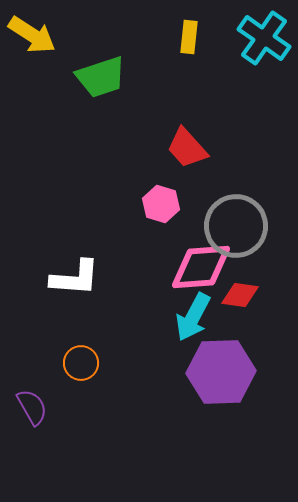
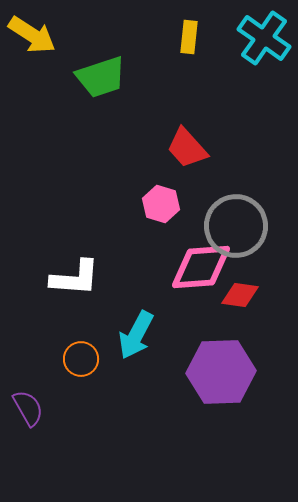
cyan arrow: moved 57 px left, 18 px down
orange circle: moved 4 px up
purple semicircle: moved 4 px left, 1 px down
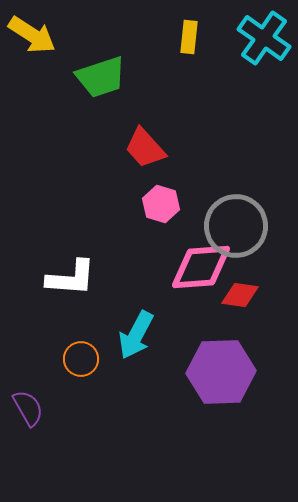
red trapezoid: moved 42 px left
white L-shape: moved 4 px left
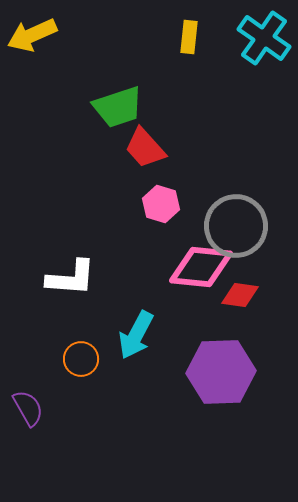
yellow arrow: rotated 123 degrees clockwise
green trapezoid: moved 17 px right, 30 px down
pink diamond: rotated 10 degrees clockwise
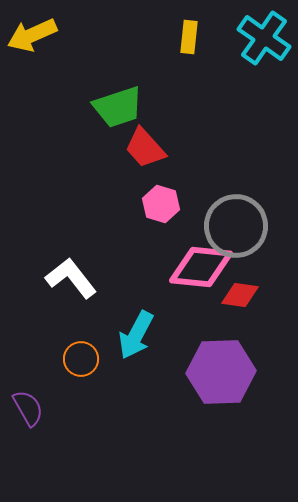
white L-shape: rotated 132 degrees counterclockwise
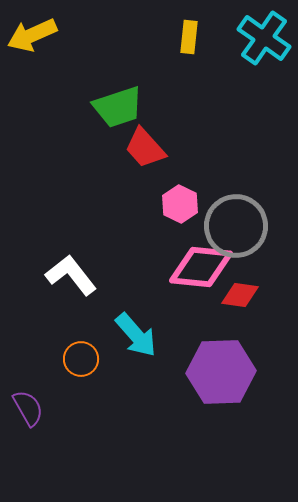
pink hexagon: moved 19 px right; rotated 9 degrees clockwise
white L-shape: moved 3 px up
cyan arrow: rotated 69 degrees counterclockwise
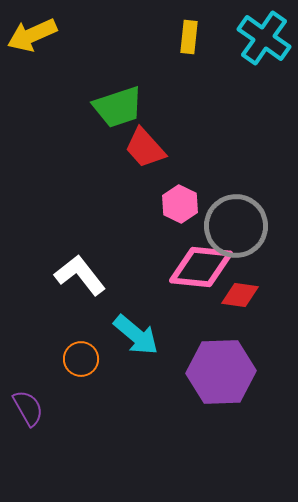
white L-shape: moved 9 px right
cyan arrow: rotated 9 degrees counterclockwise
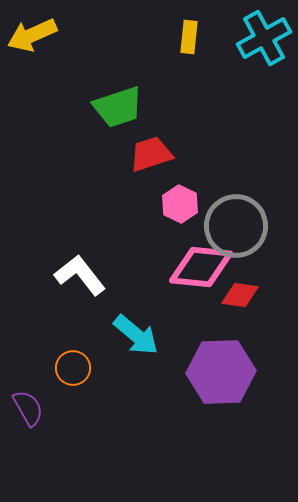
cyan cross: rotated 26 degrees clockwise
red trapezoid: moved 6 px right, 6 px down; rotated 114 degrees clockwise
orange circle: moved 8 px left, 9 px down
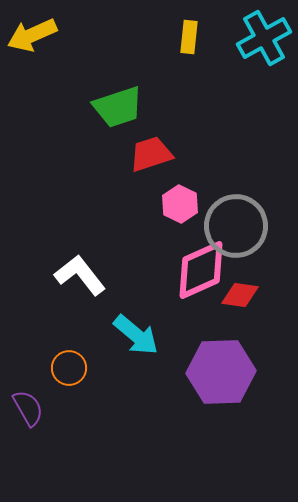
pink diamond: moved 3 px down; rotated 30 degrees counterclockwise
orange circle: moved 4 px left
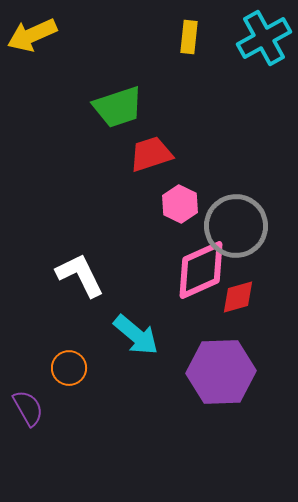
white L-shape: rotated 12 degrees clockwise
red diamond: moved 2 px left, 2 px down; rotated 24 degrees counterclockwise
